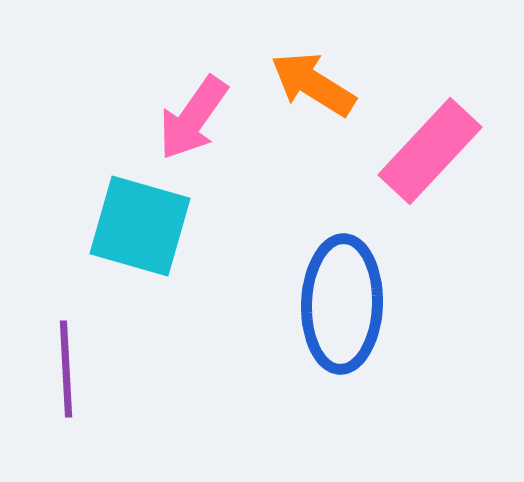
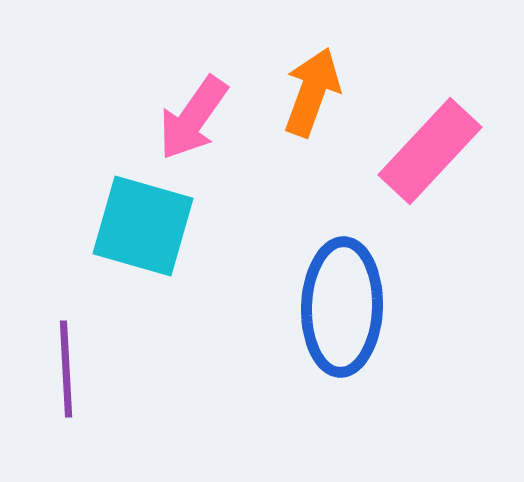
orange arrow: moved 1 px left, 8 px down; rotated 78 degrees clockwise
cyan square: moved 3 px right
blue ellipse: moved 3 px down
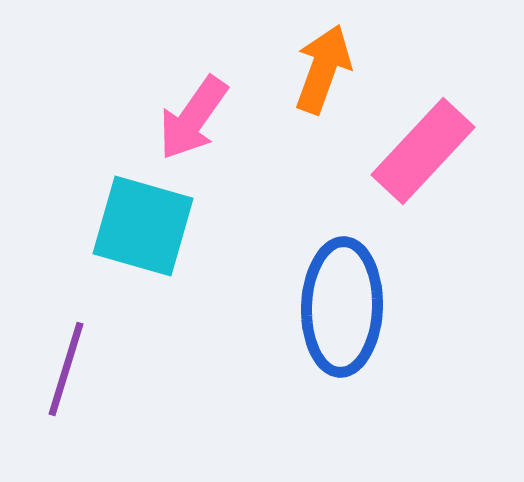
orange arrow: moved 11 px right, 23 px up
pink rectangle: moved 7 px left
purple line: rotated 20 degrees clockwise
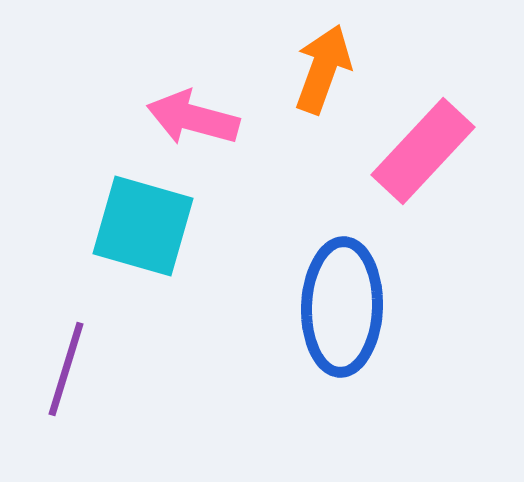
pink arrow: rotated 70 degrees clockwise
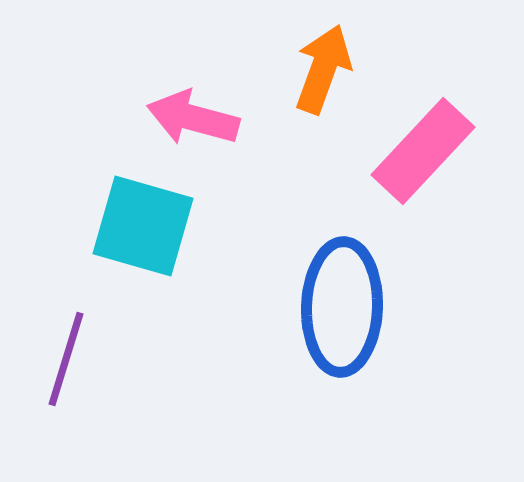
purple line: moved 10 px up
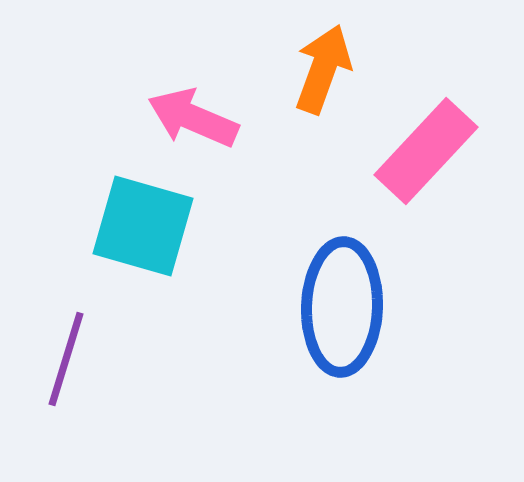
pink arrow: rotated 8 degrees clockwise
pink rectangle: moved 3 px right
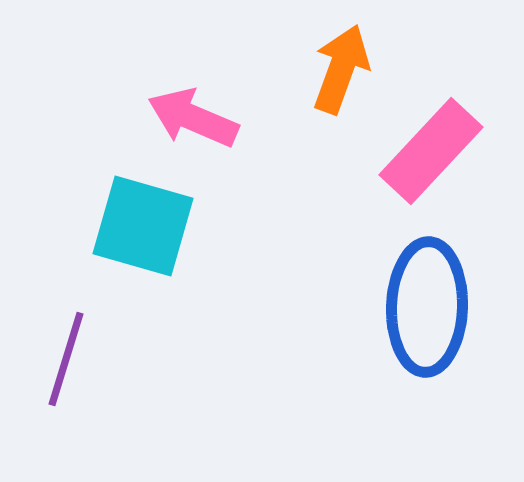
orange arrow: moved 18 px right
pink rectangle: moved 5 px right
blue ellipse: moved 85 px right
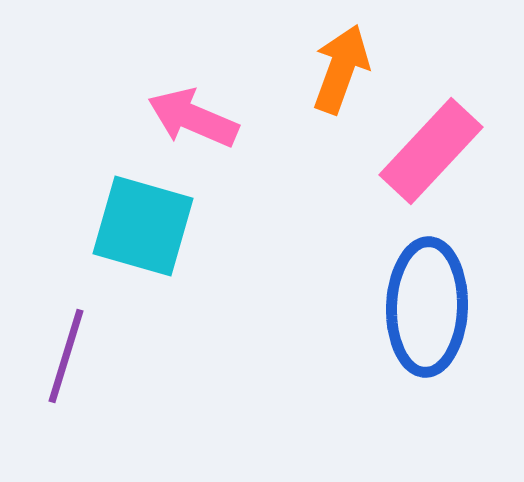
purple line: moved 3 px up
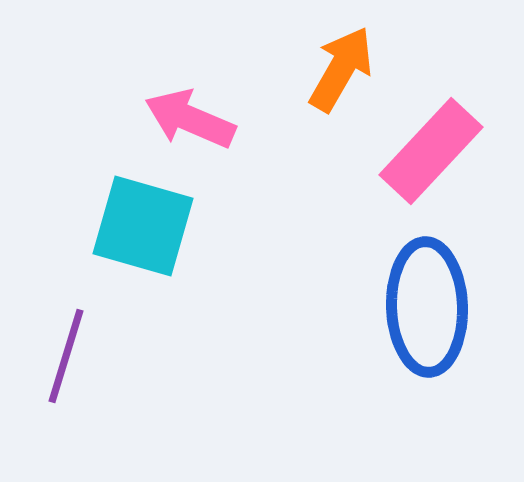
orange arrow: rotated 10 degrees clockwise
pink arrow: moved 3 px left, 1 px down
blue ellipse: rotated 4 degrees counterclockwise
